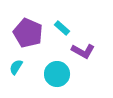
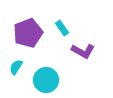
cyan rectangle: rotated 14 degrees clockwise
purple pentagon: rotated 28 degrees clockwise
cyan circle: moved 11 px left, 6 px down
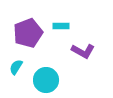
cyan rectangle: moved 1 px left, 2 px up; rotated 56 degrees counterclockwise
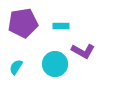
purple pentagon: moved 5 px left, 10 px up; rotated 12 degrees clockwise
cyan circle: moved 9 px right, 16 px up
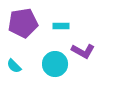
cyan semicircle: moved 2 px left, 1 px up; rotated 77 degrees counterclockwise
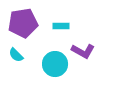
cyan semicircle: moved 2 px right, 11 px up
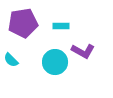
cyan semicircle: moved 5 px left, 5 px down
cyan circle: moved 2 px up
